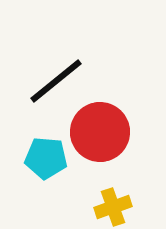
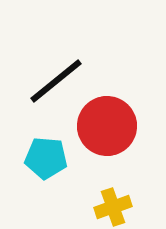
red circle: moved 7 px right, 6 px up
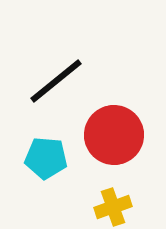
red circle: moved 7 px right, 9 px down
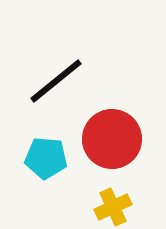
red circle: moved 2 px left, 4 px down
yellow cross: rotated 6 degrees counterclockwise
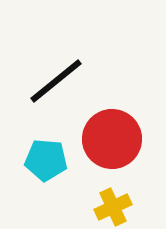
cyan pentagon: moved 2 px down
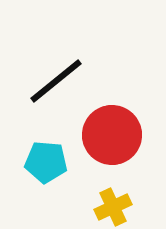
red circle: moved 4 px up
cyan pentagon: moved 2 px down
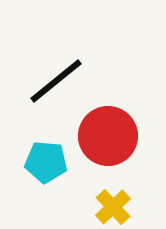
red circle: moved 4 px left, 1 px down
yellow cross: rotated 18 degrees counterclockwise
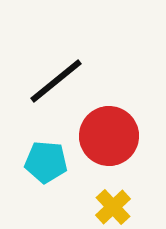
red circle: moved 1 px right
